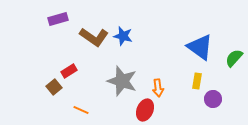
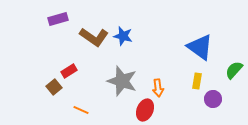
green semicircle: moved 12 px down
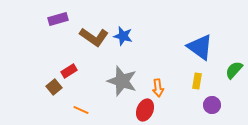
purple circle: moved 1 px left, 6 px down
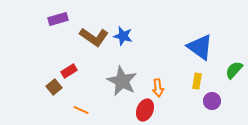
gray star: rotated 8 degrees clockwise
purple circle: moved 4 px up
